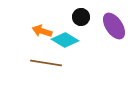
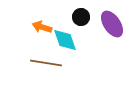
purple ellipse: moved 2 px left, 2 px up
orange arrow: moved 4 px up
cyan diamond: rotated 40 degrees clockwise
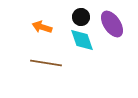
cyan diamond: moved 17 px right
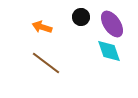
cyan diamond: moved 27 px right, 11 px down
brown line: rotated 28 degrees clockwise
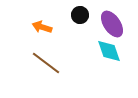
black circle: moved 1 px left, 2 px up
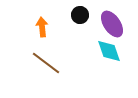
orange arrow: rotated 66 degrees clockwise
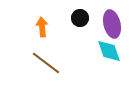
black circle: moved 3 px down
purple ellipse: rotated 20 degrees clockwise
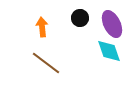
purple ellipse: rotated 12 degrees counterclockwise
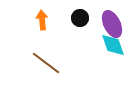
orange arrow: moved 7 px up
cyan diamond: moved 4 px right, 6 px up
